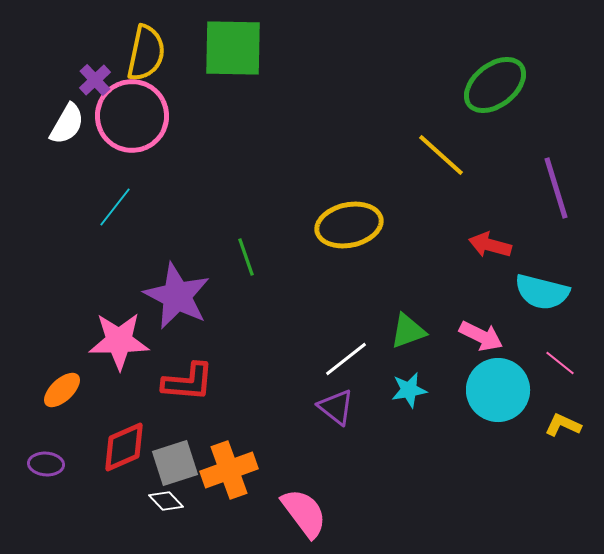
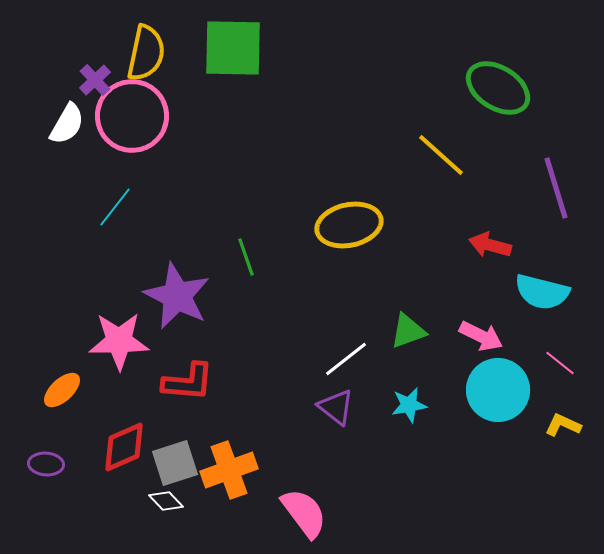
green ellipse: moved 3 px right, 3 px down; rotated 70 degrees clockwise
cyan star: moved 15 px down
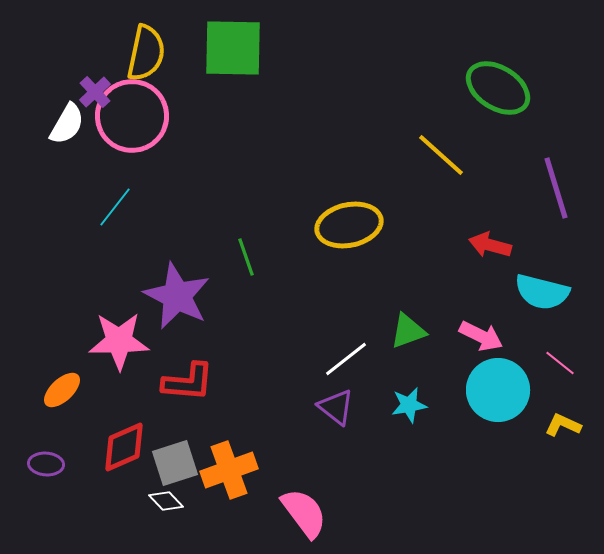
purple cross: moved 12 px down
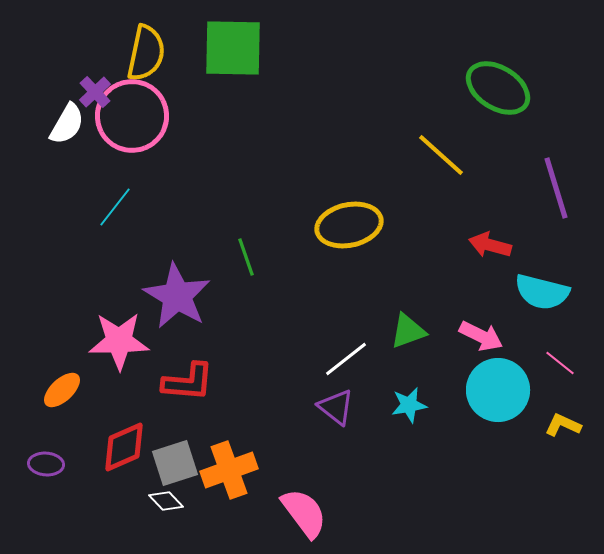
purple star: rotated 4 degrees clockwise
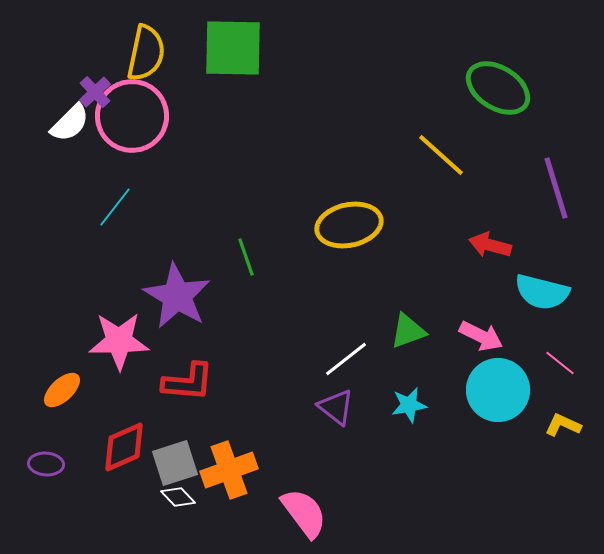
white semicircle: moved 3 px right, 1 px up; rotated 15 degrees clockwise
white diamond: moved 12 px right, 4 px up
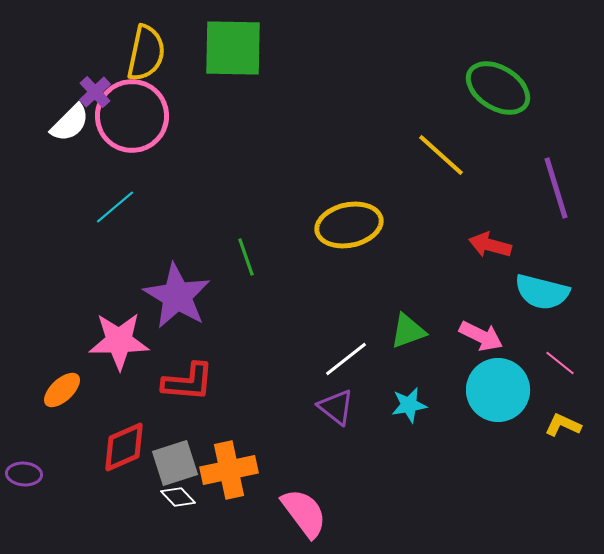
cyan line: rotated 12 degrees clockwise
purple ellipse: moved 22 px left, 10 px down
orange cross: rotated 8 degrees clockwise
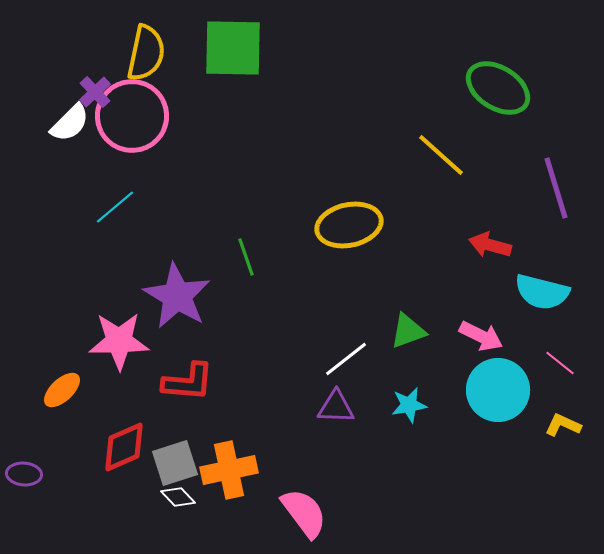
purple triangle: rotated 36 degrees counterclockwise
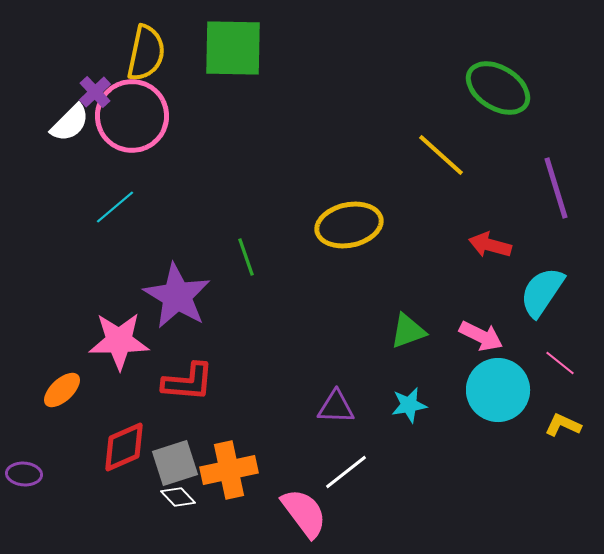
cyan semicircle: rotated 110 degrees clockwise
white line: moved 113 px down
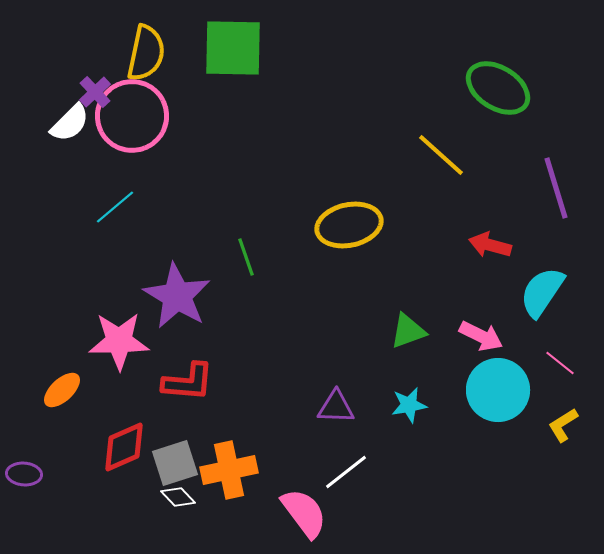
yellow L-shape: rotated 57 degrees counterclockwise
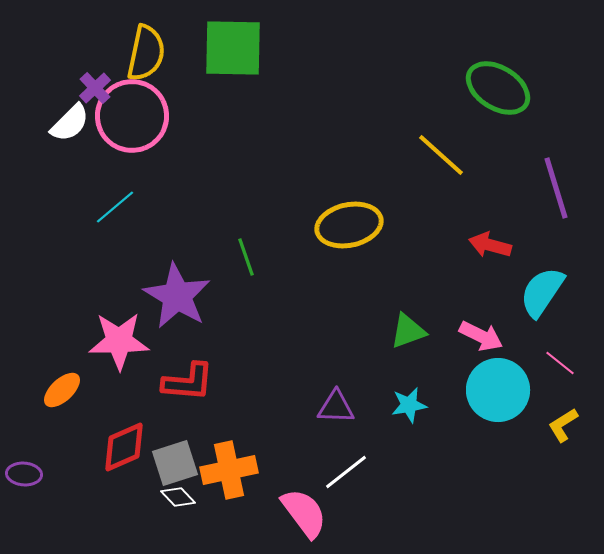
purple cross: moved 4 px up
